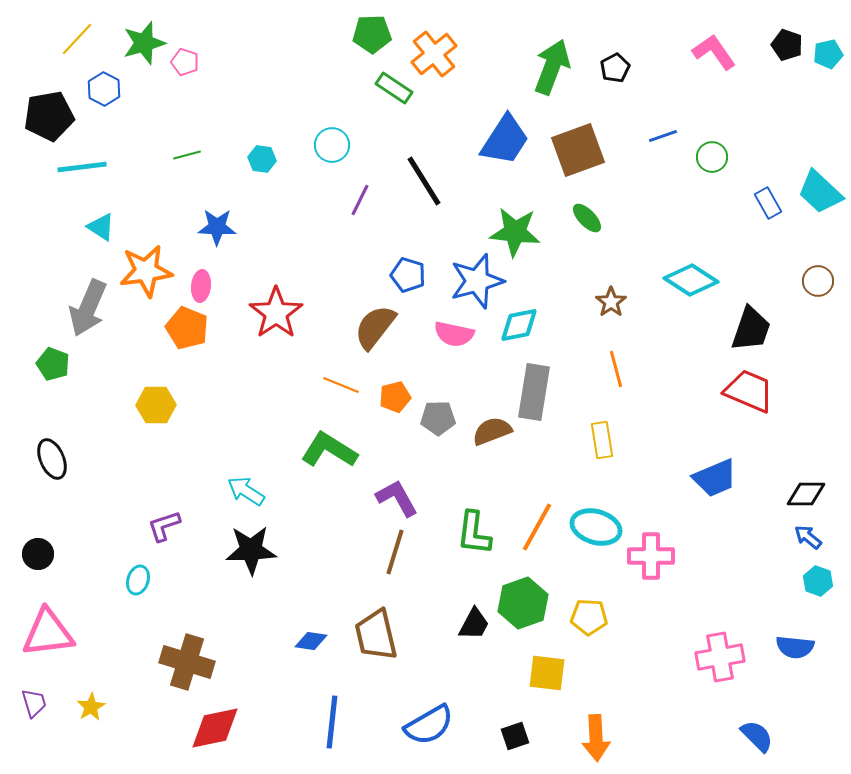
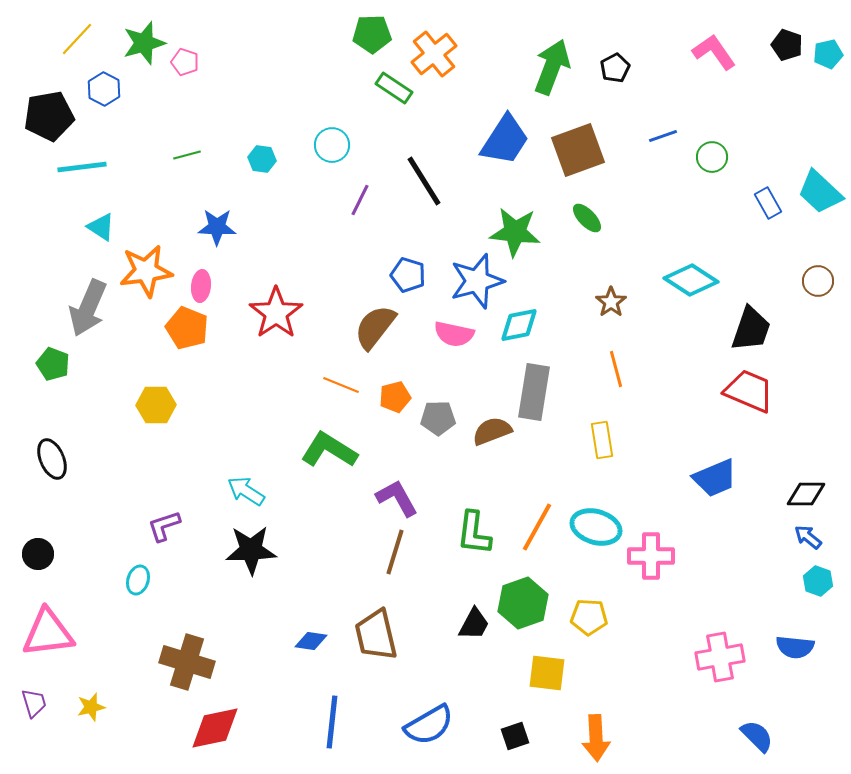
yellow star at (91, 707): rotated 16 degrees clockwise
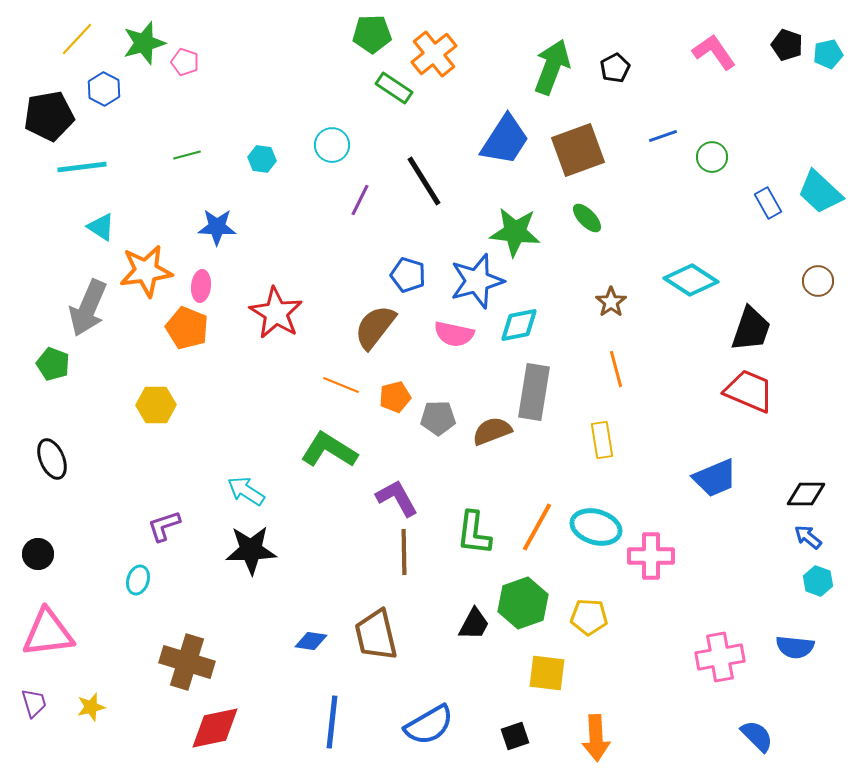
red star at (276, 313): rotated 6 degrees counterclockwise
brown line at (395, 552): moved 9 px right; rotated 18 degrees counterclockwise
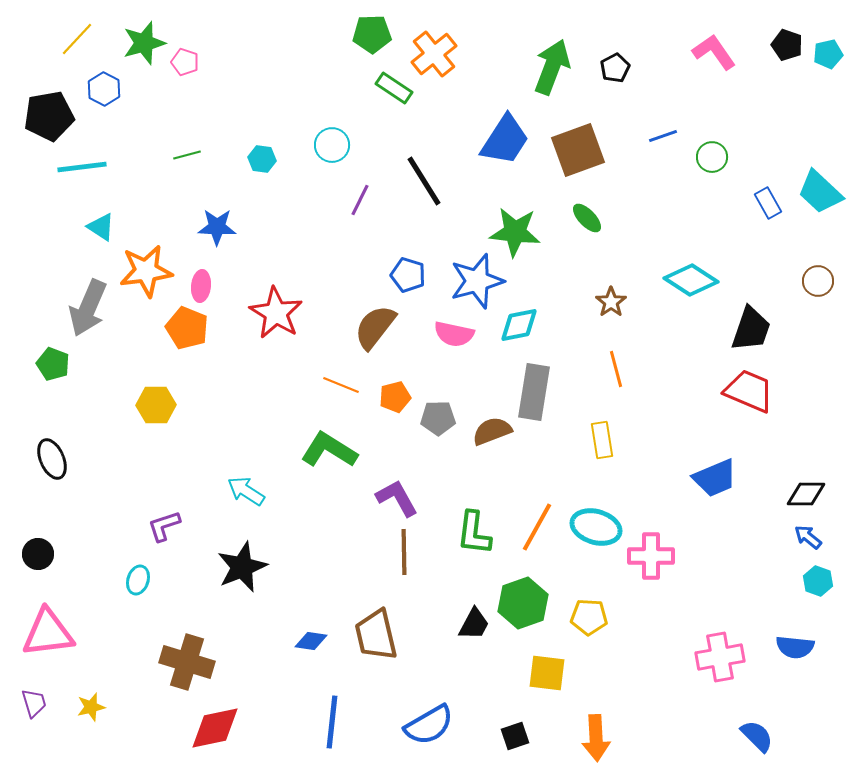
black star at (251, 550): moved 9 px left, 17 px down; rotated 21 degrees counterclockwise
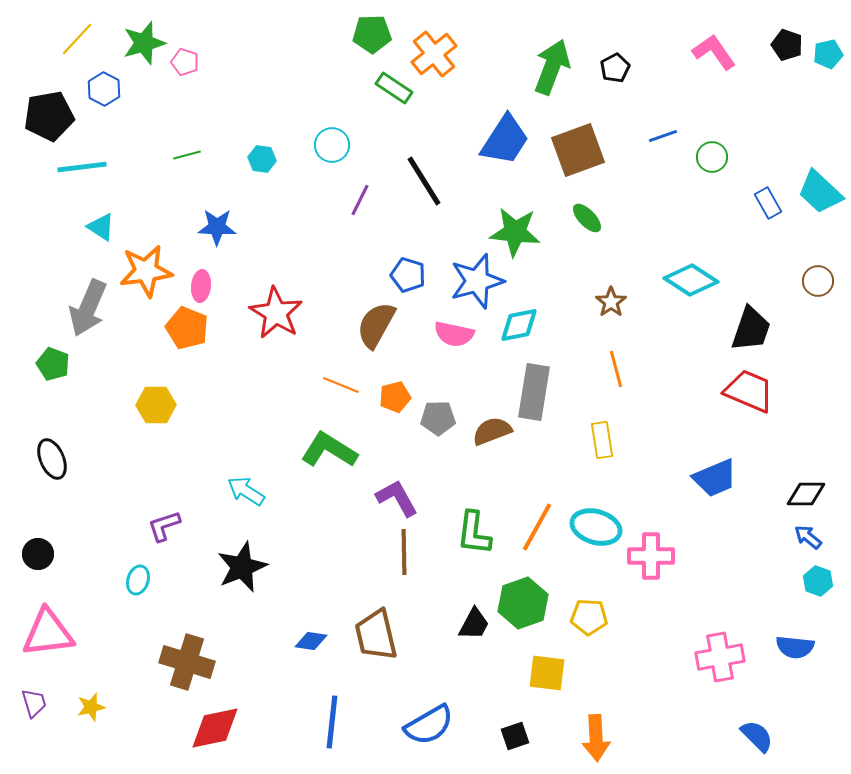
brown semicircle at (375, 327): moved 1 px right, 2 px up; rotated 9 degrees counterclockwise
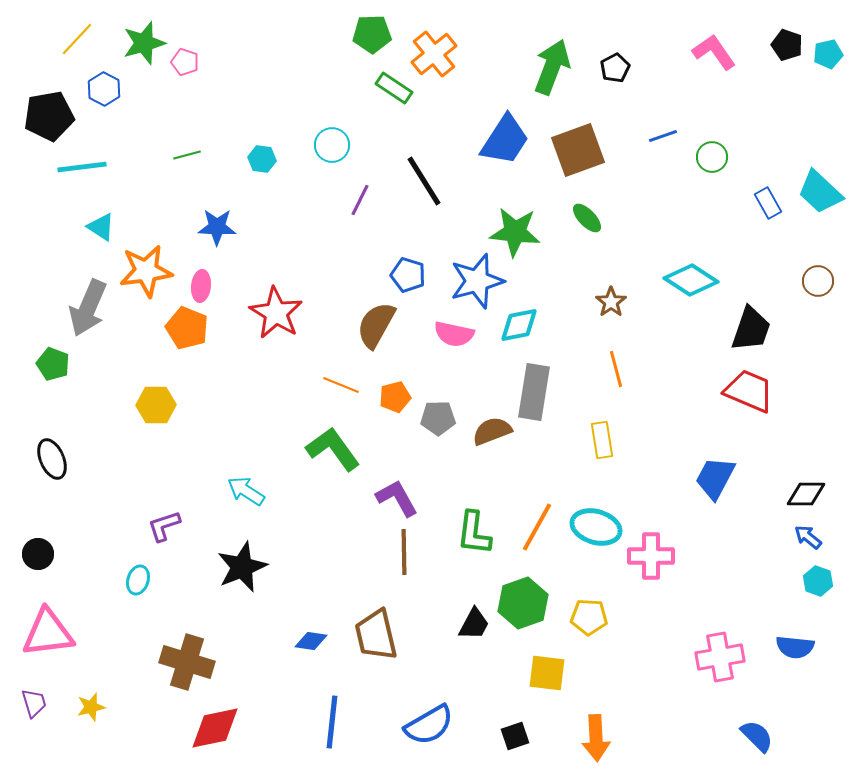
green L-shape at (329, 450): moved 4 px right, 1 px up; rotated 22 degrees clockwise
blue trapezoid at (715, 478): rotated 141 degrees clockwise
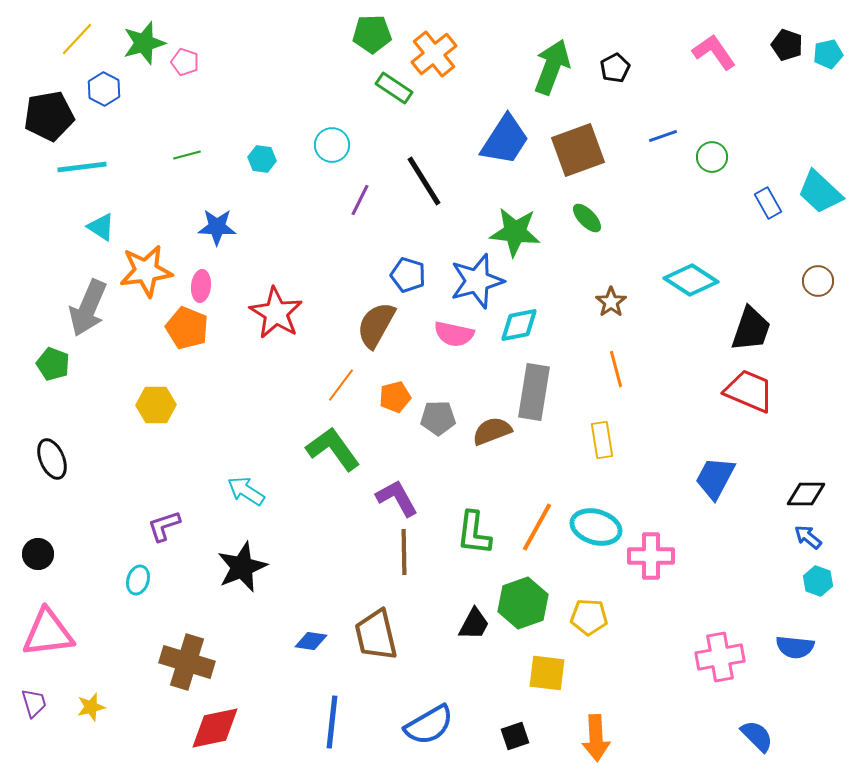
orange line at (341, 385): rotated 75 degrees counterclockwise
